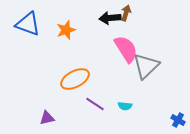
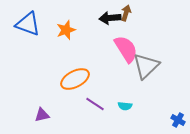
purple triangle: moved 5 px left, 3 px up
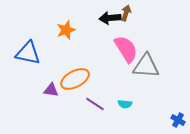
blue triangle: moved 29 px down; rotated 8 degrees counterclockwise
gray triangle: rotated 48 degrees clockwise
cyan semicircle: moved 2 px up
purple triangle: moved 9 px right, 25 px up; rotated 21 degrees clockwise
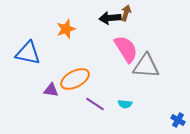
orange star: moved 1 px up
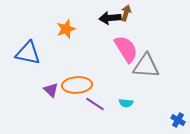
orange ellipse: moved 2 px right, 6 px down; rotated 24 degrees clockwise
purple triangle: rotated 35 degrees clockwise
cyan semicircle: moved 1 px right, 1 px up
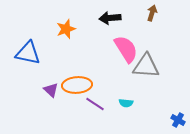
brown arrow: moved 26 px right
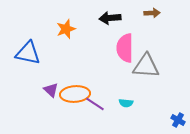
brown arrow: rotated 70 degrees clockwise
pink semicircle: moved 1 px left, 1 px up; rotated 148 degrees counterclockwise
orange ellipse: moved 2 px left, 9 px down
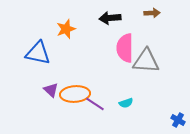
blue triangle: moved 10 px right
gray triangle: moved 5 px up
cyan semicircle: rotated 24 degrees counterclockwise
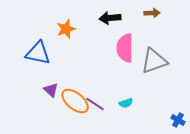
gray triangle: moved 8 px right; rotated 24 degrees counterclockwise
orange ellipse: moved 7 px down; rotated 44 degrees clockwise
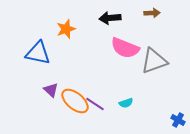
pink semicircle: rotated 68 degrees counterclockwise
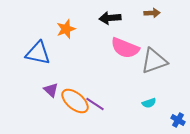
cyan semicircle: moved 23 px right
